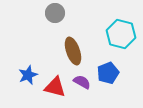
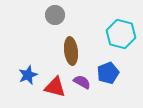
gray circle: moved 2 px down
brown ellipse: moved 2 px left; rotated 12 degrees clockwise
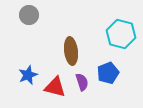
gray circle: moved 26 px left
purple semicircle: rotated 42 degrees clockwise
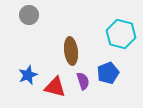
purple semicircle: moved 1 px right, 1 px up
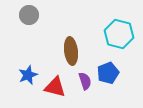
cyan hexagon: moved 2 px left
purple semicircle: moved 2 px right
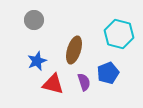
gray circle: moved 5 px right, 5 px down
brown ellipse: moved 3 px right, 1 px up; rotated 24 degrees clockwise
blue star: moved 9 px right, 14 px up
purple semicircle: moved 1 px left, 1 px down
red triangle: moved 2 px left, 3 px up
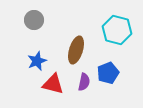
cyan hexagon: moved 2 px left, 4 px up
brown ellipse: moved 2 px right
purple semicircle: rotated 30 degrees clockwise
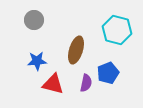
blue star: rotated 18 degrees clockwise
purple semicircle: moved 2 px right, 1 px down
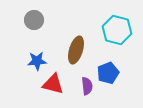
purple semicircle: moved 1 px right, 3 px down; rotated 18 degrees counterclockwise
